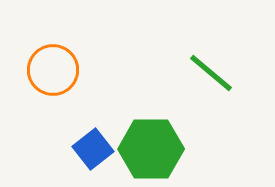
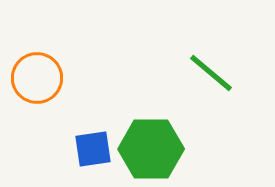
orange circle: moved 16 px left, 8 px down
blue square: rotated 30 degrees clockwise
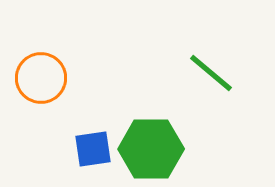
orange circle: moved 4 px right
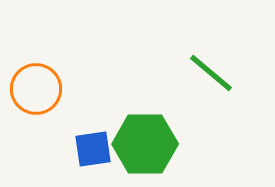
orange circle: moved 5 px left, 11 px down
green hexagon: moved 6 px left, 5 px up
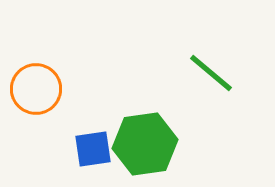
green hexagon: rotated 8 degrees counterclockwise
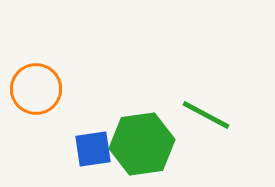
green line: moved 5 px left, 42 px down; rotated 12 degrees counterclockwise
green hexagon: moved 3 px left
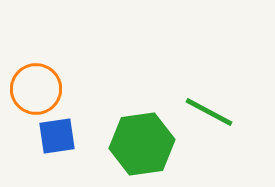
green line: moved 3 px right, 3 px up
blue square: moved 36 px left, 13 px up
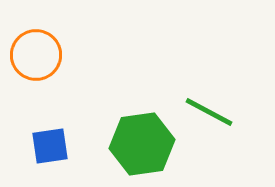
orange circle: moved 34 px up
blue square: moved 7 px left, 10 px down
